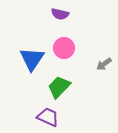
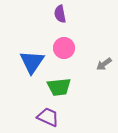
purple semicircle: rotated 66 degrees clockwise
blue triangle: moved 3 px down
green trapezoid: rotated 140 degrees counterclockwise
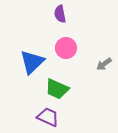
pink circle: moved 2 px right
blue triangle: rotated 12 degrees clockwise
green trapezoid: moved 2 px left, 2 px down; rotated 30 degrees clockwise
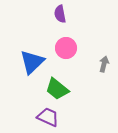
gray arrow: rotated 140 degrees clockwise
green trapezoid: rotated 15 degrees clockwise
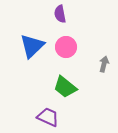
pink circle: moved 1 px up
blue triangle: moved 16 px up
green trapezoid: moved 8 px right, 2 px up
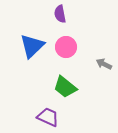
gray arrow: rotated 77 degrees counterclockwise
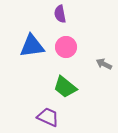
blue triangle: rotated 36 degrees clockwise
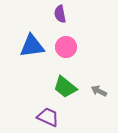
gray arrow: moved 5 px left, 27 px down
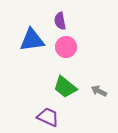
purple semicircle: moved 7 px down
blue triangle: moved 6 px up
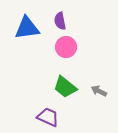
blue triangle: moved 5 px left, 12 px up
